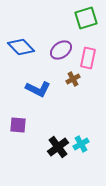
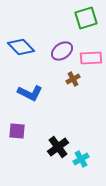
purple ellipse: moved 1 px right, 1 px down
pink rectangle: moved 3 px right; rotated 75 degrees clockwise
blue L-shape: moved 8 px left, 4 px down
purple square: moved 1 px left, 6 px down
cyan cross: moved 15 px down
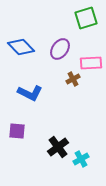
purple ellipse: moved 2 px left, 2 px up; rotated 20 degrees counterclockwise
pink rectangle: moved 5 px down
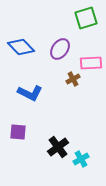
purple square: moved 1 px right, 1 px down
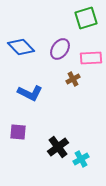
pink rectangle: moved 5 px up
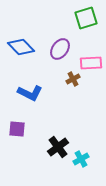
pink rectangle: moved 5 px down
purple square: moved 1 px left, 3 px up
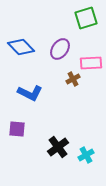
cyan cross: moved 5 px right, 4 px up
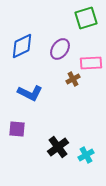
blue diamond: moved 1 px right, 1 px up; rotated 72 degrees counterclockwise
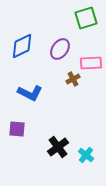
cyan cross: rotated 21 degrees counterclockwise
